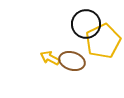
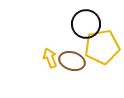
yellow pentagon: moved 1 px left, 6 px down; rotated 16 degrees clockwise
yellow arrow: rotated 42 degrees clockwise
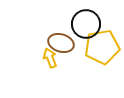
brown ellipse: moved 11 px left, 18 px up
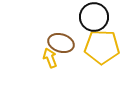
black circle: moved 8 px right, 7 px up
yellow pentagon: rotated 12 degrees clockwise
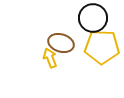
black circle: moved 1 px left, 1 px down
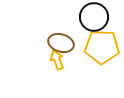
black circle: moved 1 px right, 1 px up
yellow arrow: moved 7 px right, 2 px down
